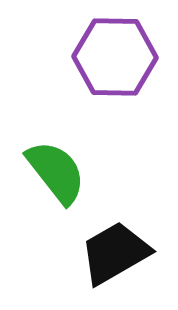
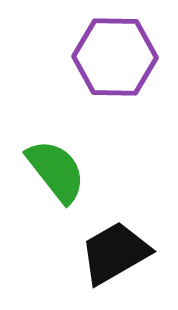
green semicircle: moved 1 px up
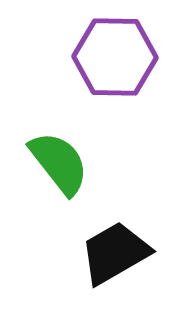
green semicircle: moved 3 px right, 8 px up
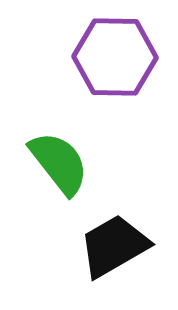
black trapezoid: moved 1 px left, 7 px up
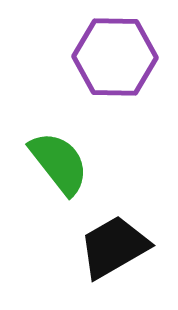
black trapezoid: moved 1 px down
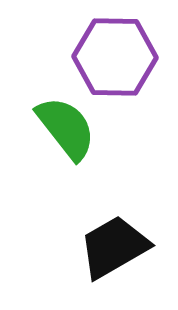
green semicircle: moved 7 px right, 35 px up
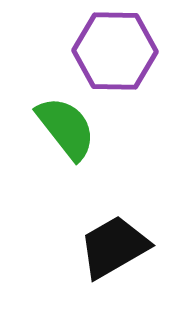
purple hexagon: moved 6 px up
